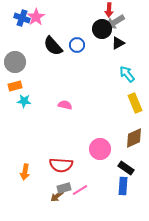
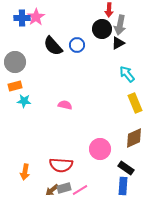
blue cross: rotated 21 degrees counterclockwise
gray arrow: moved 5 px right, 3 px down; rotated 48 degrees counterclockwise
brown arrow: moved 5 px left, 6 px up
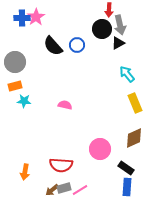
gray arrow: rotated 24 degrees counterclockwise
blue rectangle: moved 4 px right, 1 px down
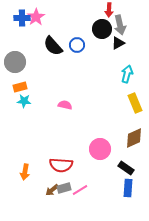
cyan arrow: rotated 54 degrees clockwise
orange rectangle: moved 5 px right, 1 px down
blue rectangle: moved 1 px right, 1 px down
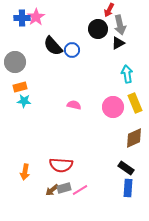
red arrow: rotated 24 degrees clockwise
black circle: moved 4 px left
blue circle: moved 5 px left, 5 px down
cyan arrow: rotated 24 degrees counterclockwise
pink semicircle: moved 9 px right
pink circle: moved 13 px right, 42 px up
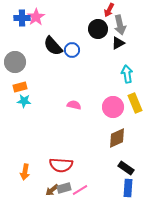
brown diamond: moved 17 px left
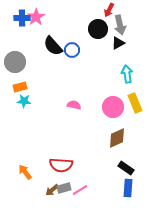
orange arrow: rotated 133 degrees clockwise
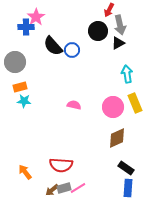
blue cross: moved 4 px right, 9 px down
black circle: moved 2 px down
pink line: moved 2 px left, 2 px up
